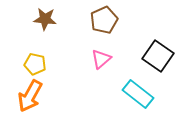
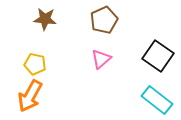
cyan rectangle: moved 19 px right, 6 px down
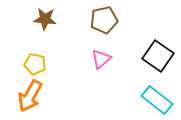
brown pentagon: rotated 12 degrees clockwise
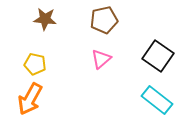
orange arrow: moved 3 px down
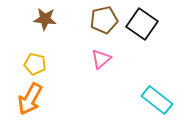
black square: moved 16 px left, 32 px up
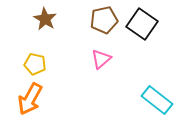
brown star: rotated 25 degrees clockwise
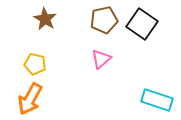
cyan rectangle: rotated 20 degrees counterclockwise
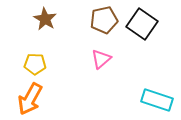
yellow pentagon: rotated 10 degrees counterclockwise
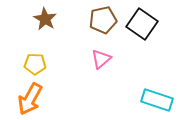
brown pentagon: moved 1 px left
